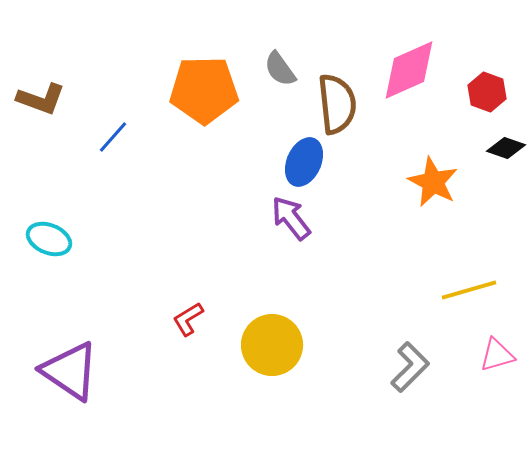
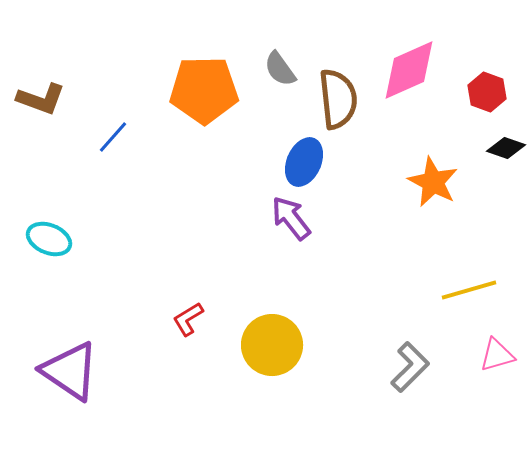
brown semicircle: moved 1 px right, 5 px up
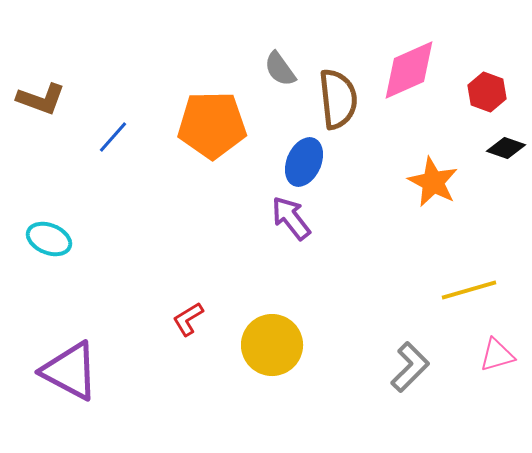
orange pentagon: moved 8 px right, 35 px down
purple triangle: rotated 6 degrees counterclockwise
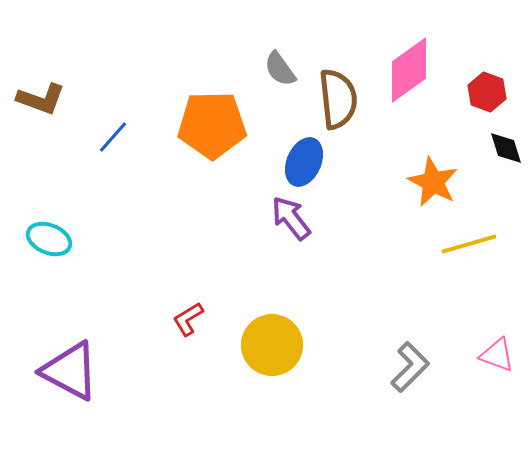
pink diamond: rotated 12 degrees counterclockwise
black diamond: rotated 54 degrees clockwise
yellow line: moved 46 px up
pink triangle: rotated 36 degrees clockwise
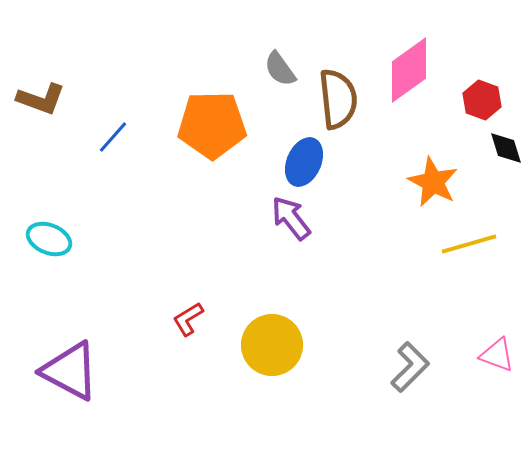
red hexagon: moved 5 px left, 8 px down
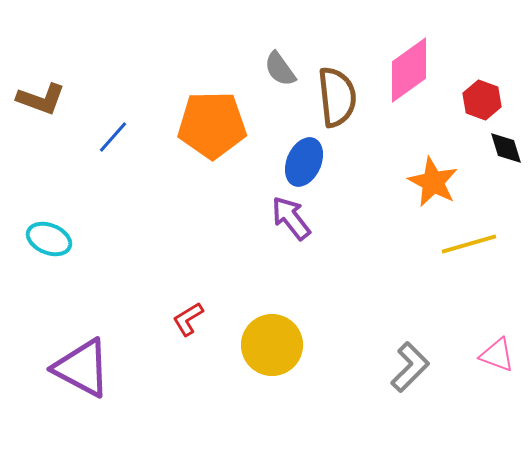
brown semicircle: moved 1 px left, 2 px up
purple triangle: moved 12 px right, 3 px up
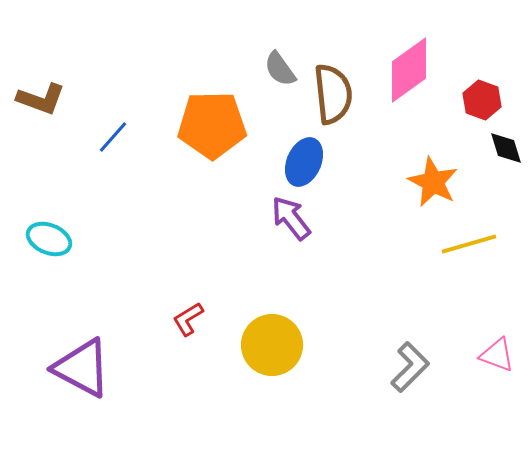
brown semicircle: moved 4 px left, 3 px up
